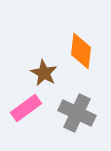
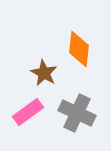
orange diamond: moved 2 px left, 2 px up
pink rectangle: moved 2 px right, 4 px down
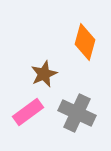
orange diamond: moved 6 px right, 7 px up; rotated 9 degrees clockwise
brown star: moved 1 px down; rotated 20 degrees clockwise
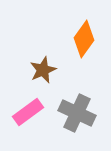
orange diamond: moved 1 px left, 3 px up; rotated 21 degrees clockwise
brown star: moved 1 px left, 4 px up
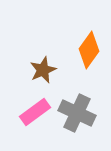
orange diamond: moved 5 px right, 11 px down
pink rectangle: moved 7 px right
